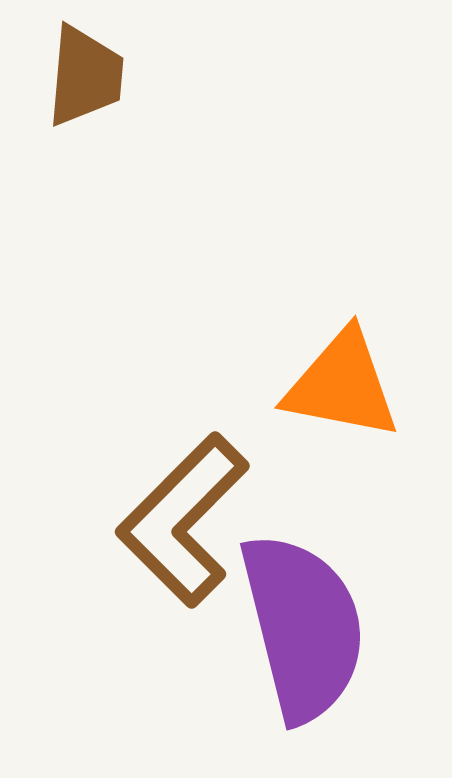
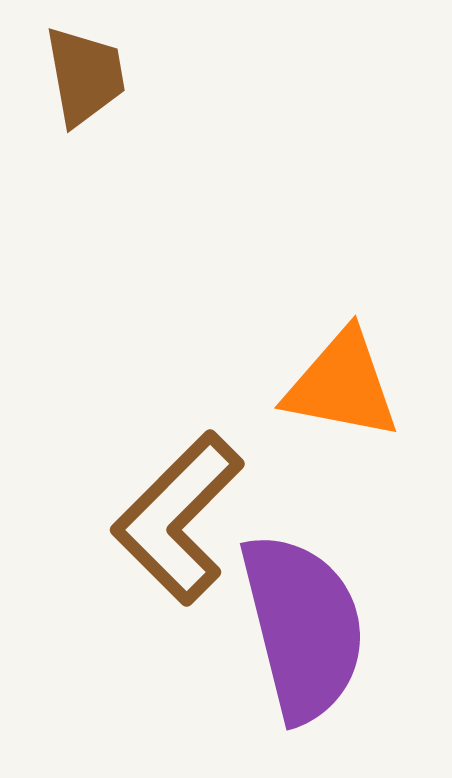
brown trapezoid: rotated 15 degrees counterclockwise
brown L-shape: moved 5 px left, 2 px up
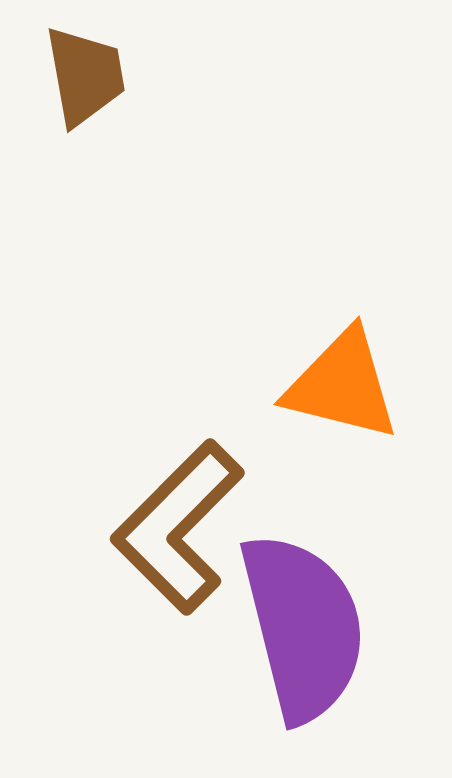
orange triangle: rotated 3 degrees clockwise
brown L-shape: moved 9 px down
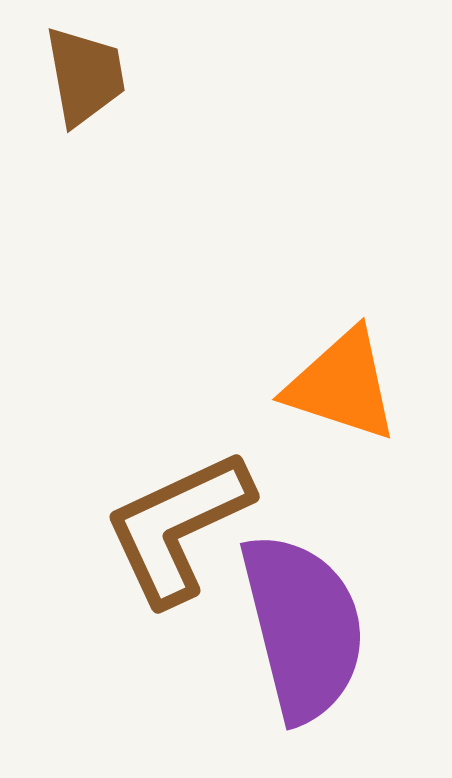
orange triangle: rotated 4 degrees clockwise
brown L-shape: rotated 20 degrees clockwise
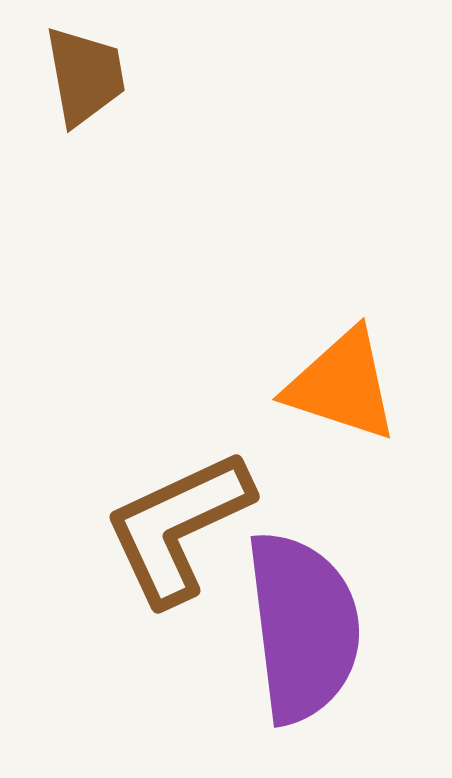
purple semicircle: rotated 7 degrees clockwise
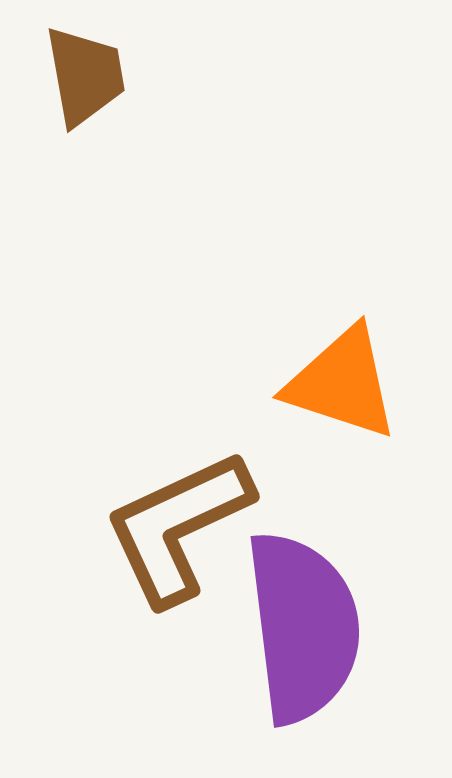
orange triangle: moved 2 px up
